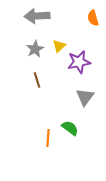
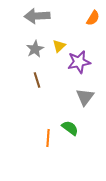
orange semicircle: rotated 133 degrees counterclockwise
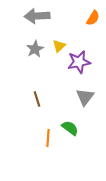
brown line: moved 19 px down
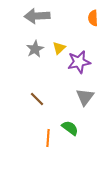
orange semicircle: rotated 147 degrees clockwise
yellow triangle: moved 2 px down
brown line: rotated 28 degrees counterclockwise
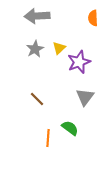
purple star: rotated 10 degrees counterclockwise
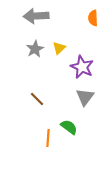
gray arrow: moved 1 px left
purple star: moved 3 px right, 5 px down; rotated 25 degrees counterclockwise
green semicircle: moved 1 px left, 1 px up
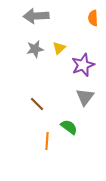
gray star: rotated 18 degrees clockwise
purple star: moved 1 px right, 2 px up; rotated 25 degrees clockwise
brown line: moved 5 px down
orange line: moved 1 px left, 3 px down
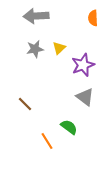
gray triangle: rotated 30 degrees counterclockwise
brown line: moved 12 px left
orange line: rotated 36 degrees counterclockwise
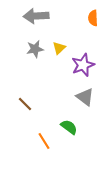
orange line: moved 3 px left
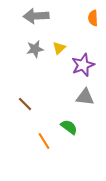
gray triangle: rotated 30 degrees counterclockwise
